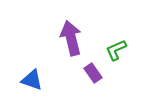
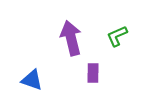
green L-shape: moved 1 px right, 14 px up
purple rectangle: rotated 36 degrees clockwise
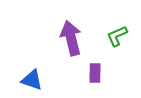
purple rectangle: moved 2 px right
